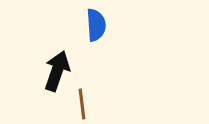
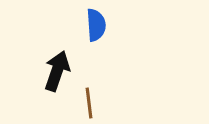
brown line: moved 7 px right, 1 px up
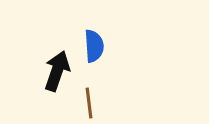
blue semicircle: moved 2 px left, 21 px down
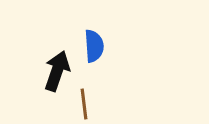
brown line: moved 5 px left, 1 px down
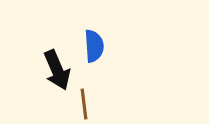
black arrow: moved 1 px up; rotated 138 degrees clockwise
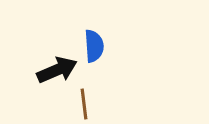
black arrow: rotated 90 degrees counterclockwise
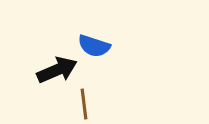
blue semicircle: rotated 112 degrees clockwise
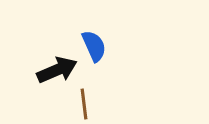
blue semicircle: rotated 132 degrees counterclockwise
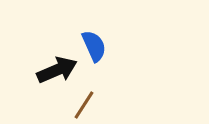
brown line: moved 1 px down; rotated 40 degrees clockwise
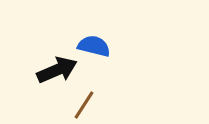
blue semicircle: rotated 52 degrees counterclockwise
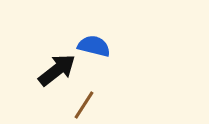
black arrow: rotated 15 degrees counterclockwise
